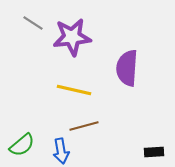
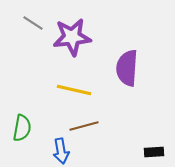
green semicircle: moved 17 px up; rotated 40 degrees counterclockwise
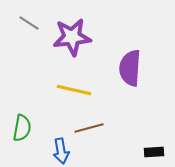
gray line: moved 4 px left
purple semicircle: moved 3 px right
brown line: moved 5 px right, 2 px down
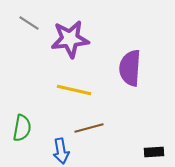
purple star: moved 2 px left, 2 px down
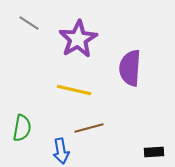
purple star: moved 8 px right; rotated 24 degrees counterclockwise
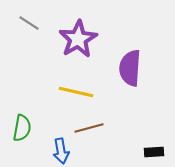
yellow line: moved 2 px right, 2 px down
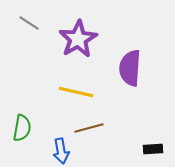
black rectangle: moved 1 px left, 3 px up
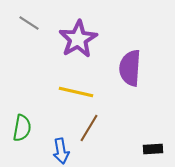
brown line: rotated 44 degrees counterclockwise
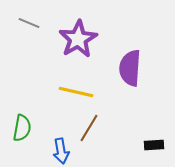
gray line: rotated 10 degrees counterclockwise
black rectangle: moved 1 px right, 4 px up
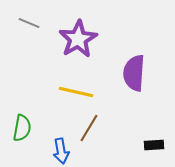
purple semicircle: moved 4 px right, 5 px down
